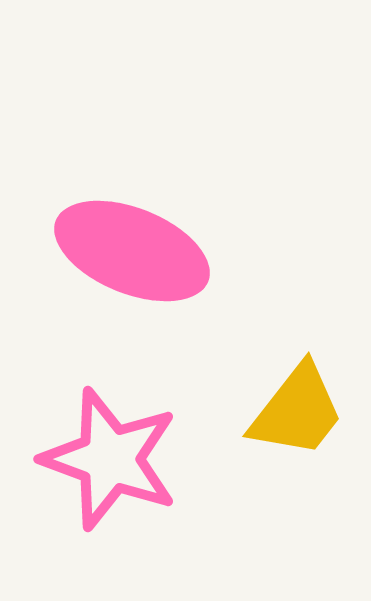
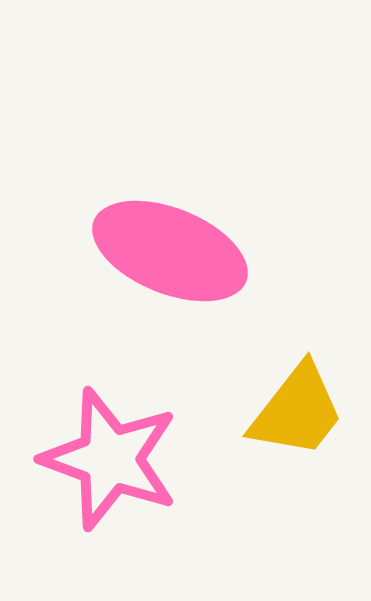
pink ellipse: moved 38 px right
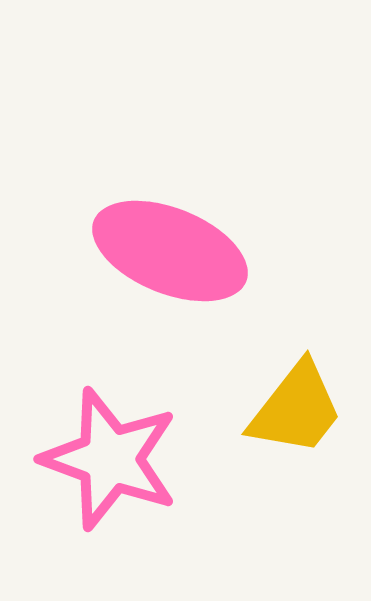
yellow trapezoid: moved 1 px left, 2 px up
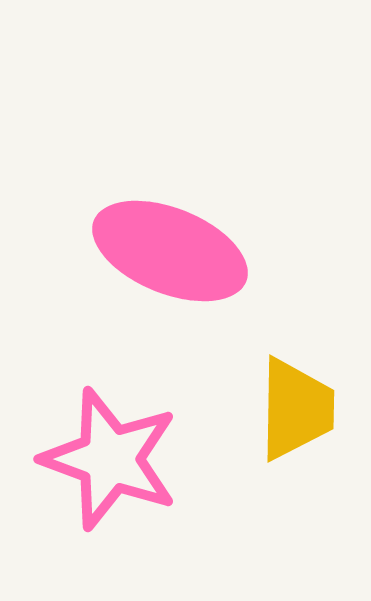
yellow trapezoid: rotated 37 degrees counterclockwise
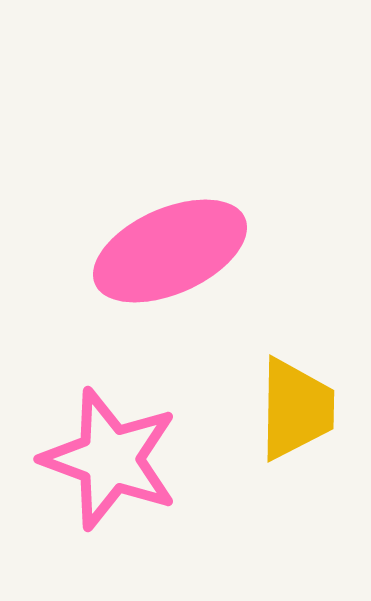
pink ellipse: rotated 46 degrees counterclockwise
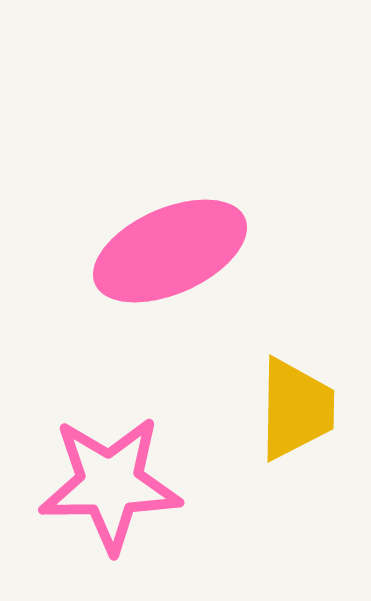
pink star: moved 25 px down; rotated 21 degrees counterclockwise
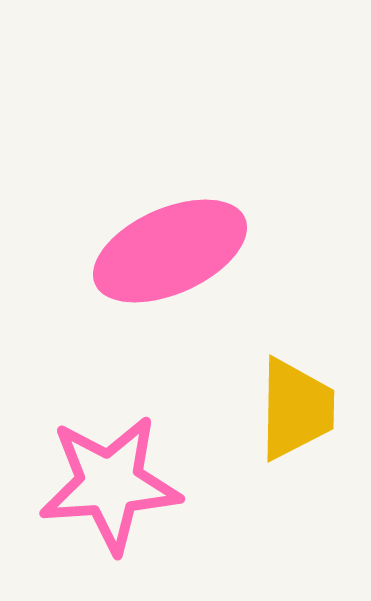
pink star: rotated 3 degrees counterclockwise
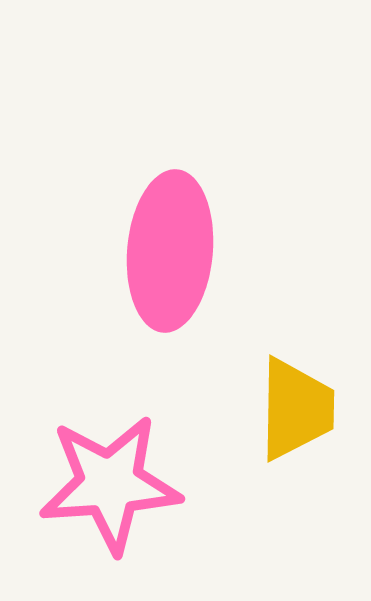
pink ellipse: rotated 61 degrees counterclockwise
